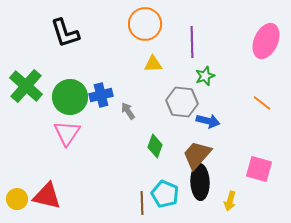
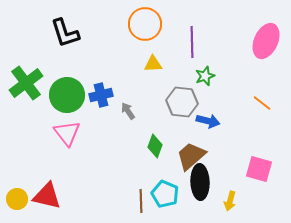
green cross: moved 3 px up; rotated 12 degrees clockwise
green circle: moved 3 px left, 2 px up
pink triangle: rotated 12 degrees counterclockwise
brown trapezoid: moved 6 px left, 1 px down; rotated 8 degrees clockwise
brown line: moved 1 px left, 2 px up
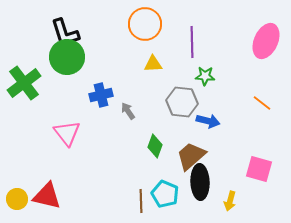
green star: rotated 24 degrees clockwise
green cross: moved 2 px left
green circle: moved 38 px up
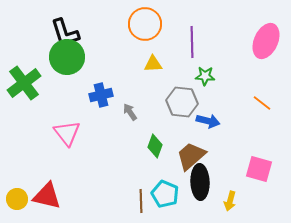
gray arrow: moved 2 px right, 1 px down
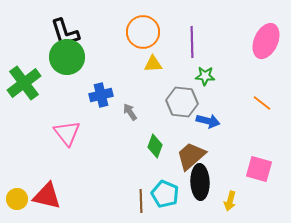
orange circle: moved 2 px left, 8 px down
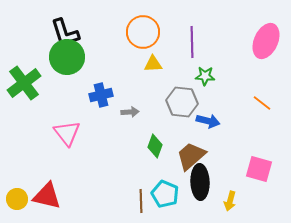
gray arrow: rotated 120 degrees clockwise
